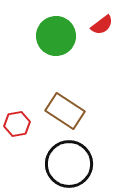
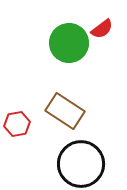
red semicircle: moved 4 px down
green circle: moved 13 px right, 7 px down
black circle: moved 12 px right
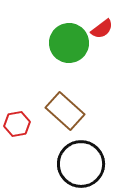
brown rectangle: rotated 9 degrees clockwise
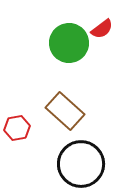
red hexagon: moved 4 px down
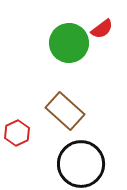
red hexagon: moved 5 px down; rotated 15 degrees counterclockwise
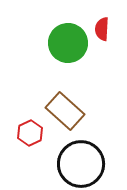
red semicircle: rotated 130 degrees clockwise
green circle: moved 1 px left
red hexagon: moved 13 px right
